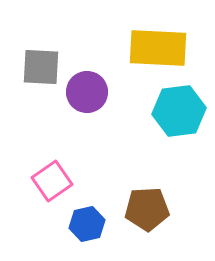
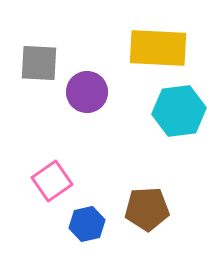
gray square: moved 2 px left, 4 px up
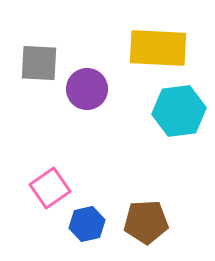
purple circle: moved 3 px up
pink square: moved 2 px left, 7 px down
brown pentagon: moved 1 px left, 13 px down
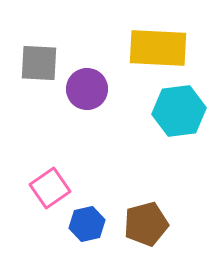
brown pentagon: moved 2 px down; rotated 12 degrees counterclockwise
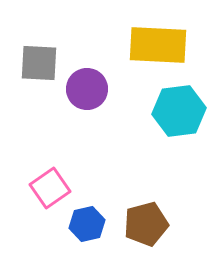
yellow rectangle: moved 3 px up
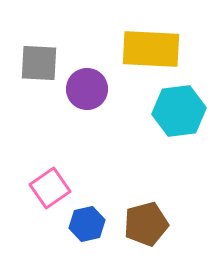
yellow rectangle: moved 7 px left, 4 px down
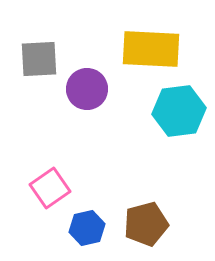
gray square: moved 4 px up; rotated 6 degrees counterclockwise
blue hexagon: moved 4 px down
